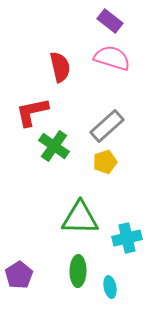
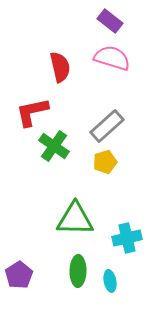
green triangle: moved 5 px left, 1 px down
cyan ellipse: moved 6 px up
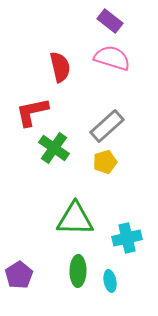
green cross: moved 2 px down
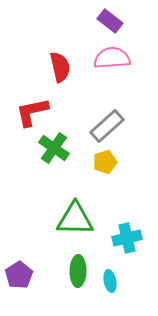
pink semicircle: rotated 21 degrees counterclockwise
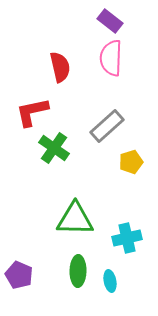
pink semicircle: moved 1 px left; rotated 84 degrees counterclockwise
yellow pentagon: moved 26 px right
purple pentagon: rotated 16 degrees counterclockwise
